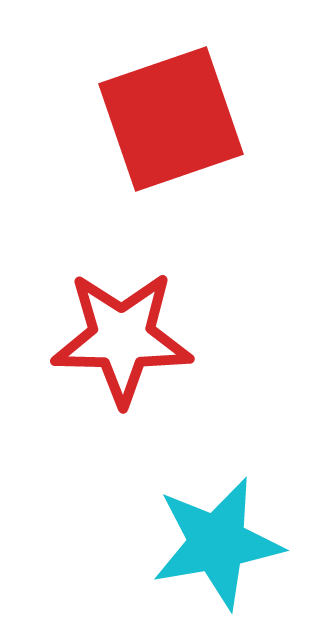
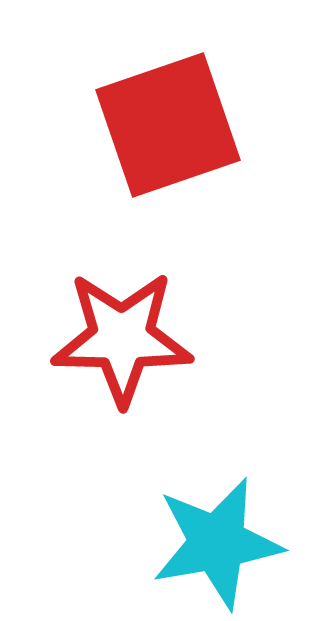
red square: moved 3 px left, 6 px down
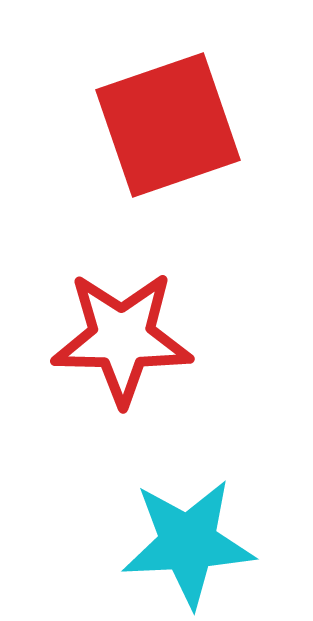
cyan star: moved 29 px left; rotated 7 degrees clockwise
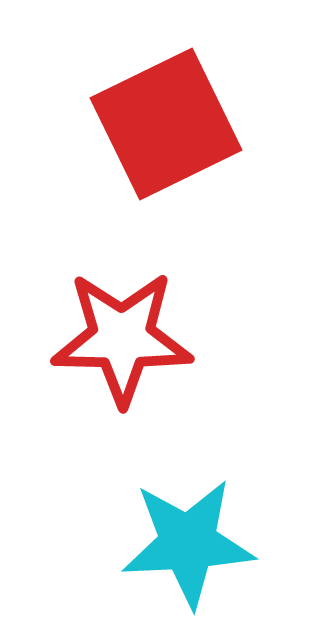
red square: moved 2 px left, 1 px up; rotated 7 degrees counterclockwise
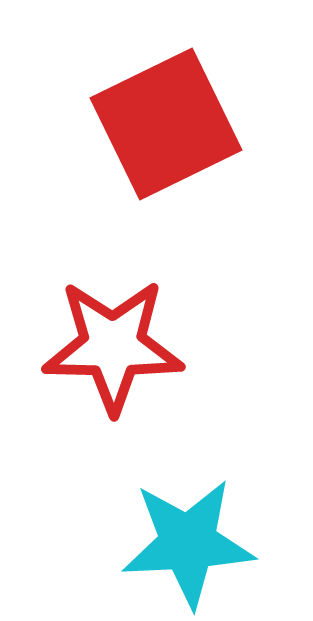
red star: moved 9 px left, 8 px down
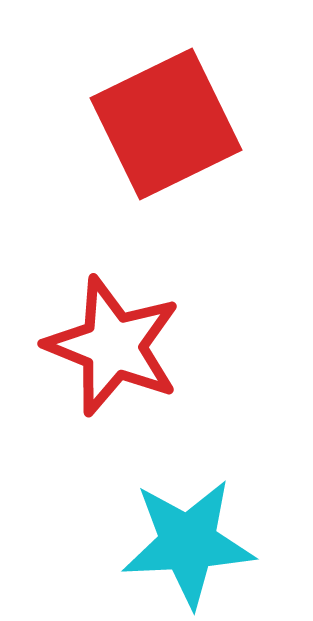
red star: rotated 21 degrees clockwise
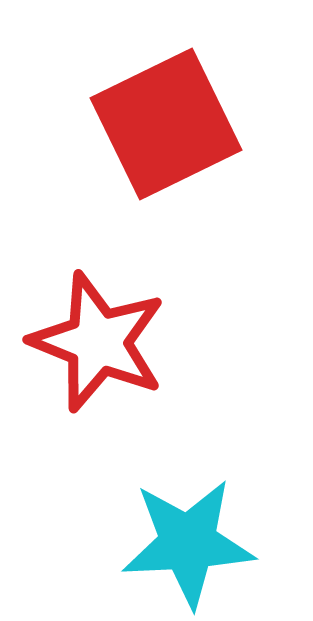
red star: moved 15 px left, 4 px up
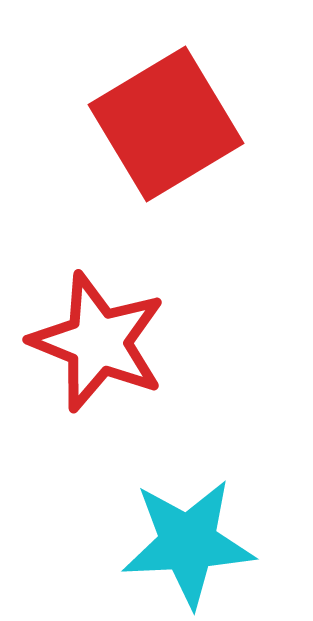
red square: rotated 5 degrees counterclockwise
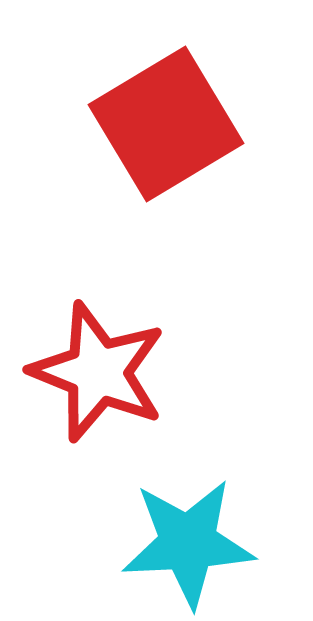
red star: moved 30 px down
